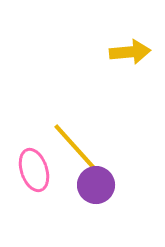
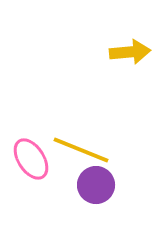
yellow line: moved 6 px right, 3 px down; rotated 26 degrees counterclockwise
pink ellipse: moved 3 px left, 11 px up; rotated 15 degrees counterclockwise
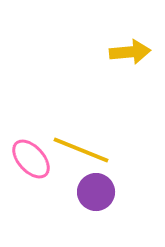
pink ellipse: rotated 9 degrees counterclockwise
purple circle: moved 7 px down
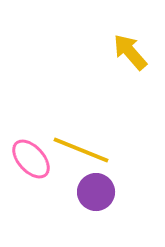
yellow arrow: rotated 126 degrees counterclockwise
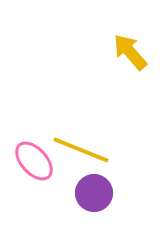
pink ellipse: moved 3 px right, 2 px down
purple circle: moved 2 px left, 1 px down
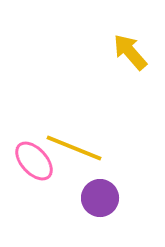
yellow line: moved 7 px left, 2 px up
purple circle: moved 6 px right, 5 px down
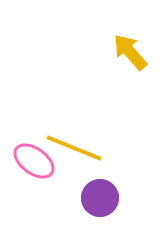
pink ellipse: rotated 12 degrees counterclockwise
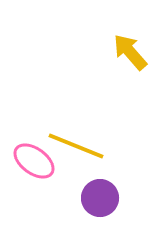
yellow line: moved 2 px right, 2 px up
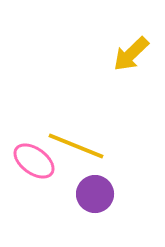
yellow arrow: moved 1 px right, 2 px down; rotated 93 degrees counterclockwise
purple circle: moved 5 px left, 4 px up
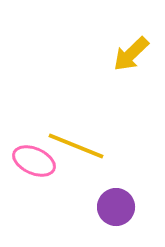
pink ellipse: rotated 12 degrees counterclockwise
purple circle: moved 21 px right, 13 px down
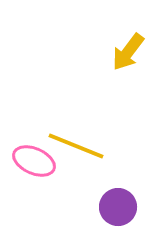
yellow arrow: moved 3 px left, 2 px up; rotated 9 degrees counterclockwise
purple circle: moved 2 px right
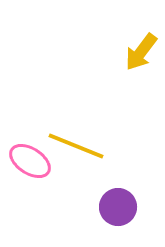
yellow arrow: moved 13 px right
pink ellipse: moved 4 px left; rotated 9 degrees clockwise
